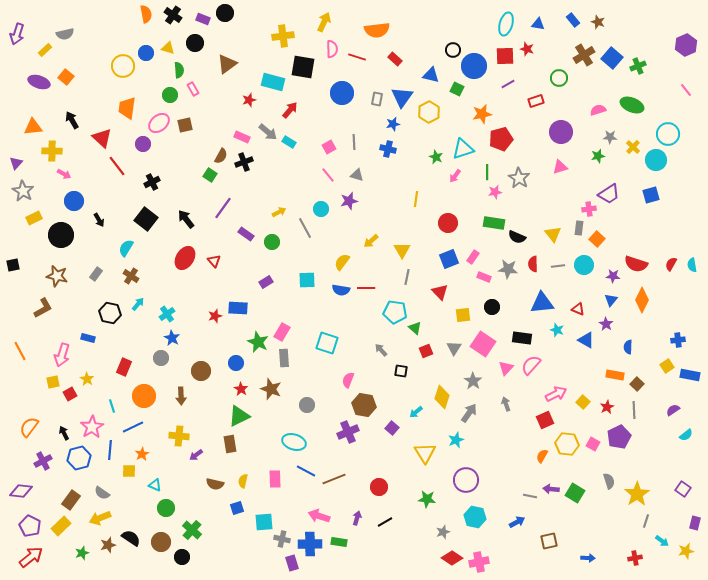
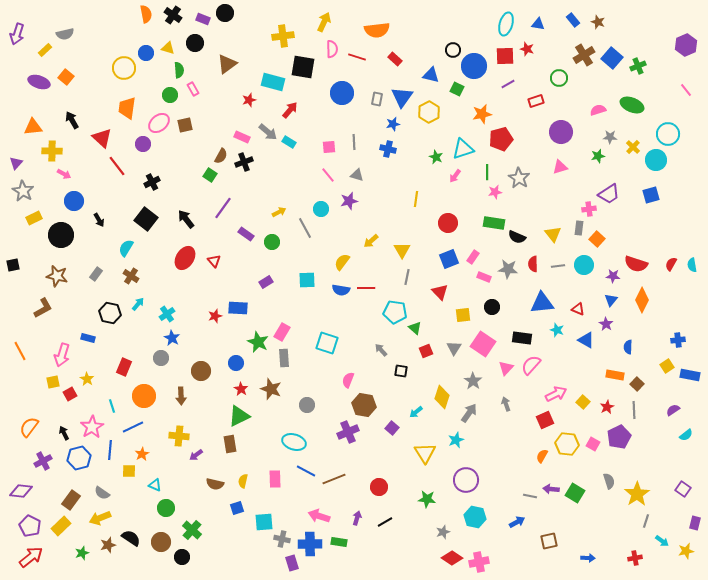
yellow circle at (123, 66): moved 1 px right, 2 px down
pink square at (329, 147): rotated 24 degrees clockwise
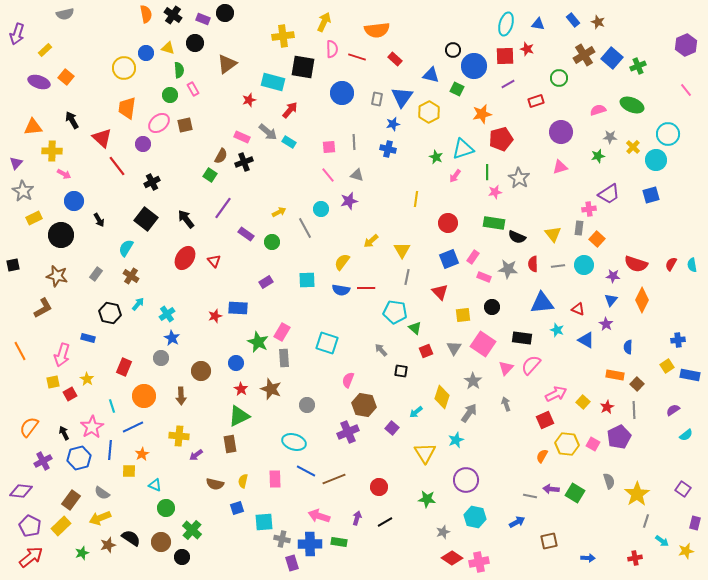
gray semicircle at (65, 34): moved 20 px up
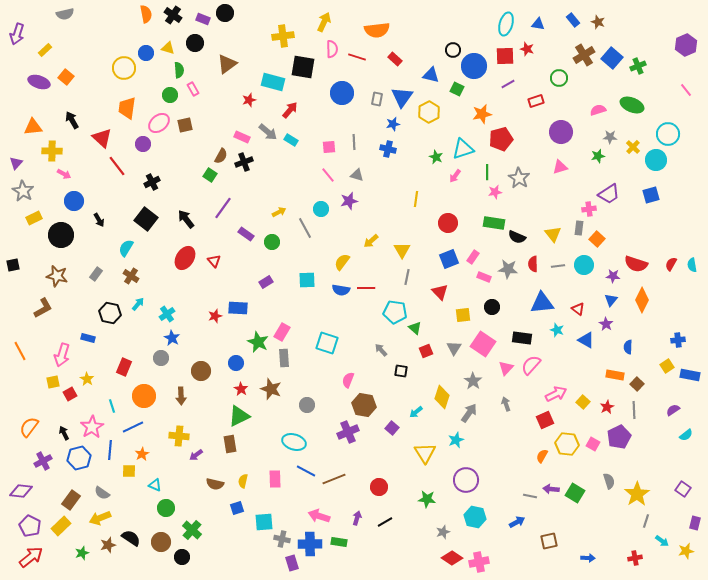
cyan rectangle at (289, 142): moved 2 px right, 2 px up
red triangle at (578, 309): rotated 16 degrees clockwise
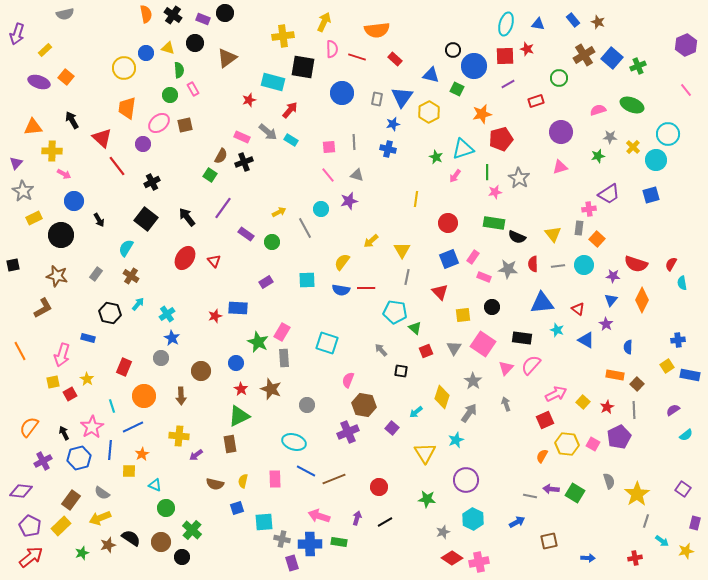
brown triangle at (227, 64): moved 6 px up
black arrow at (186, 219): moved 1 px right, 2 px up
cyan semicircle at (692, 265): moved 10 px left, 18 px down
cyan hexagon at (475, 517): moved 2 px left, 2 px down; rotated 15 degrees clockwise
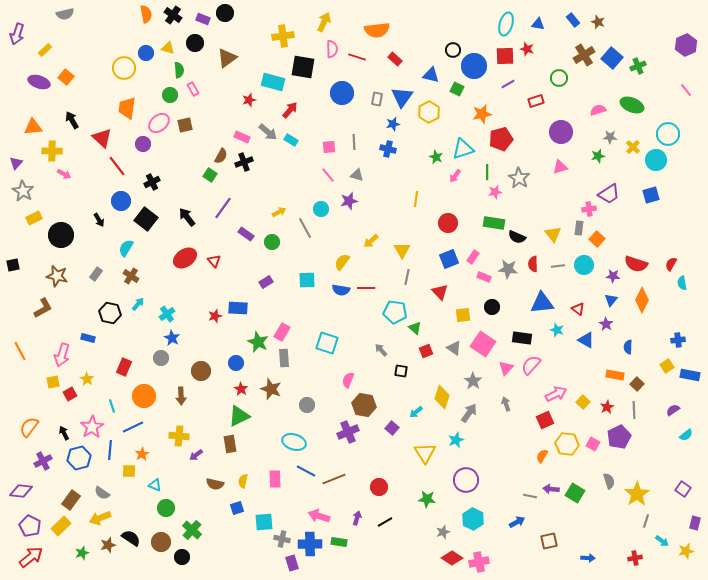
blue circle at (74, 201): moved 47 px right
red ellipse at (185, 258): rotated 25 degrees clockwise
gray triangle at (454, 348): rotated 28 degrees counterclockwise
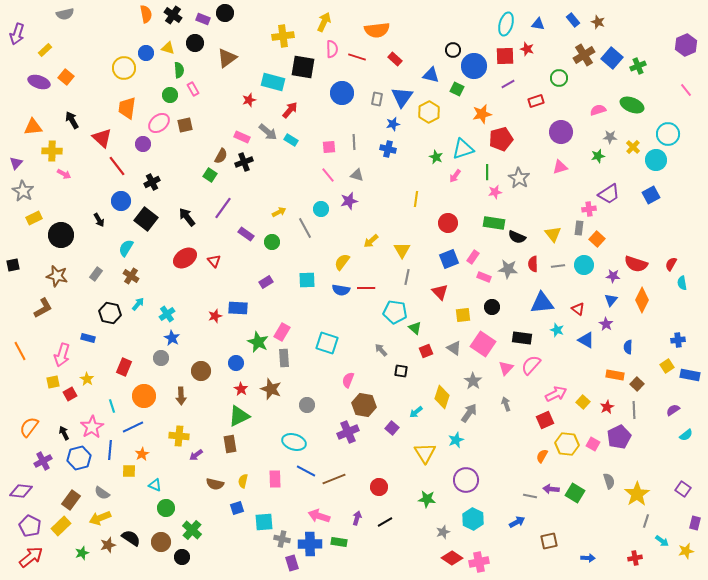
blue square at (651, 195): rotated 12 degrees counterclockwise
